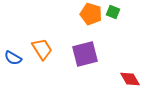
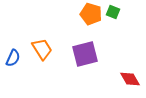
blue semicircle: rotated 96 degrees counterclockwise
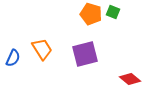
red diamond: rotated 20 degrees counterclockwise
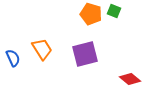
green square: moved 1 px right, 1 px up
blue semicircle: rotated 48 degrees counterclockwise
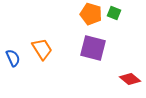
green square: moved 2 px down
purple square: moved 8 px right, 6 px up; rotated 28 degrees clockwise
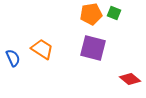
orange pentagon: rotated 25 degrees counterclockwise
orange trapezoid: rotated 25 degrees counterclockwise
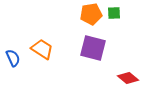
green square: rotated 24 degrees counterclockwise
red diamond: moved 2 px left, 1 px up
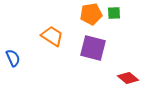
orange trapezoid: moved 10 px right, 13 px up
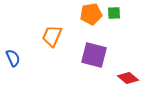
orange trapezoid: rotated 100 degrees counterclockwise
purple square: moved 1 px right, 7 px down
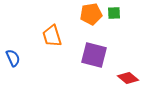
orange trapezoid: rotated 40 degrees counterclockwise
